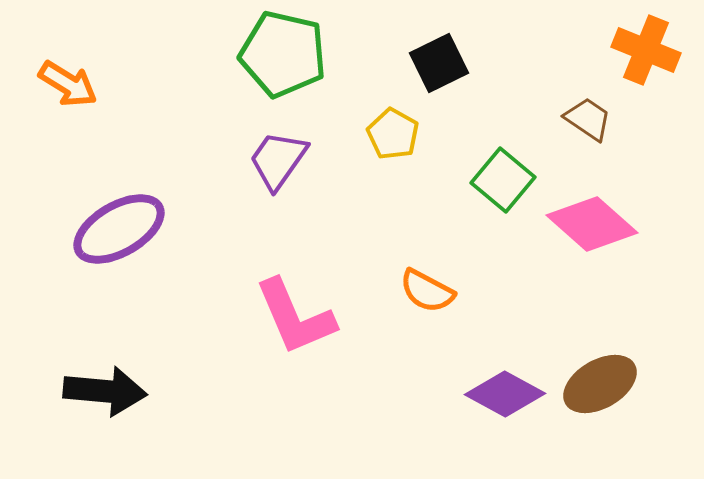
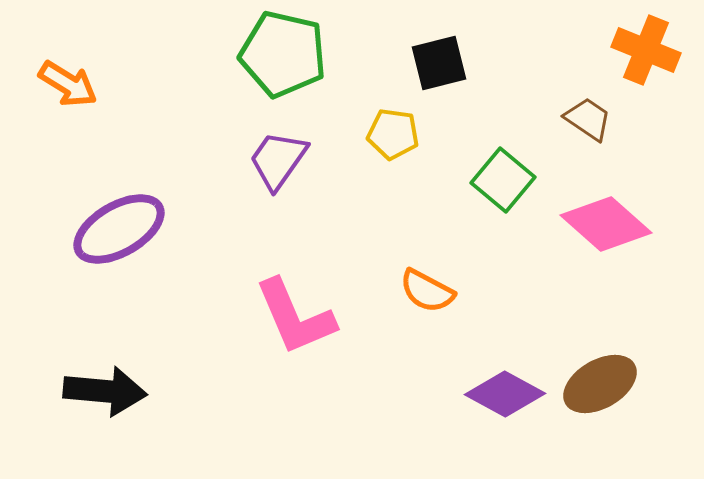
black square: rotated 12 degrees clockwise
yellow pentagon: rotated 21 degrees counterclockwise
pink diamond: moved 14 px right
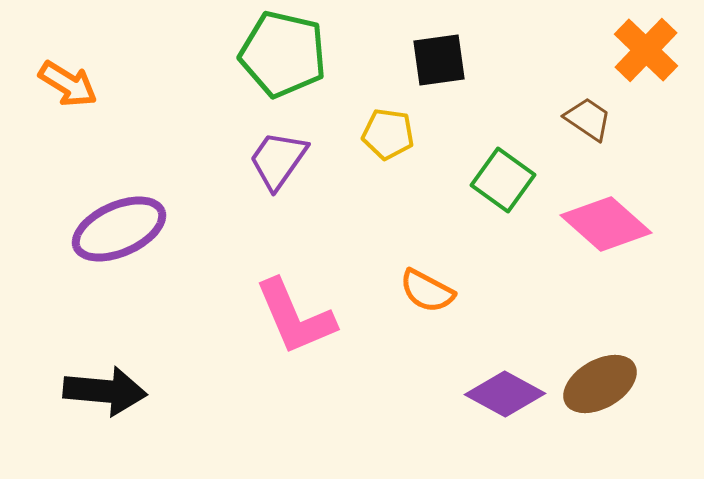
orange cross: rotated 22 degrees clockwise
black square: moved 3 px up; rotated 6 degrees clockwise
yellow pentagon: moved 5 px left
green square: rotated 4 degrees counterclockwise
purple ellipse: rotated 6 degrees clockwise
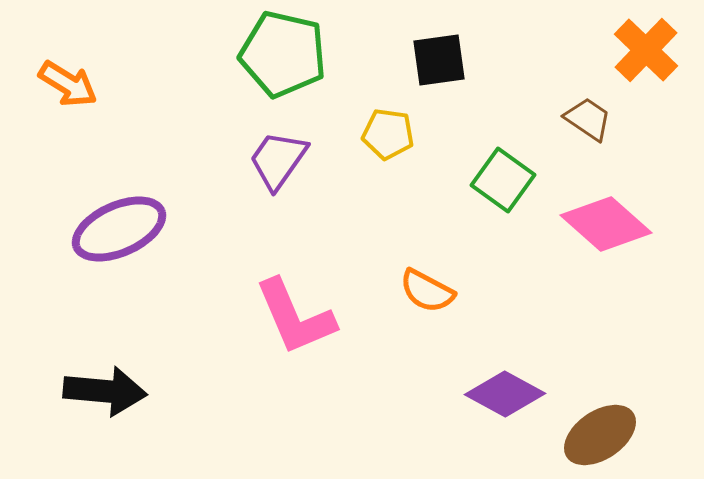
brown ellipse: moved 51 px down; rotated 4 degrees counterclockwise
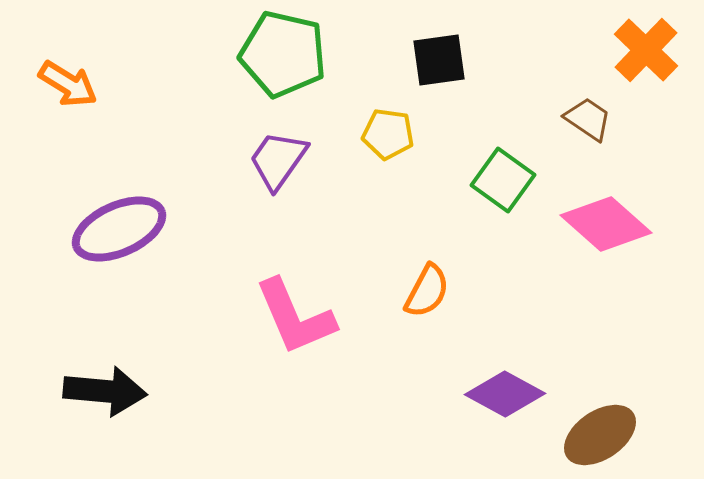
orange semicircle: rotated 90 degrees counterclockwise
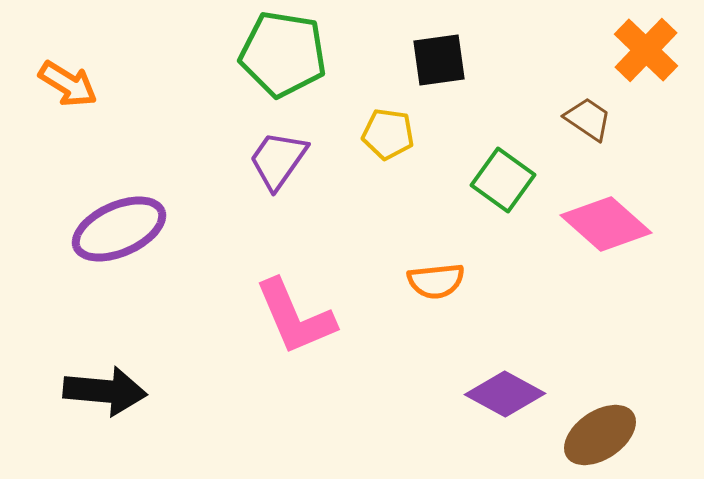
green pentagon: rotated 4 degrees counterclockwise
orange semicircle: moved 9 px right, 10 px up; rotated 56 degrees clockwise
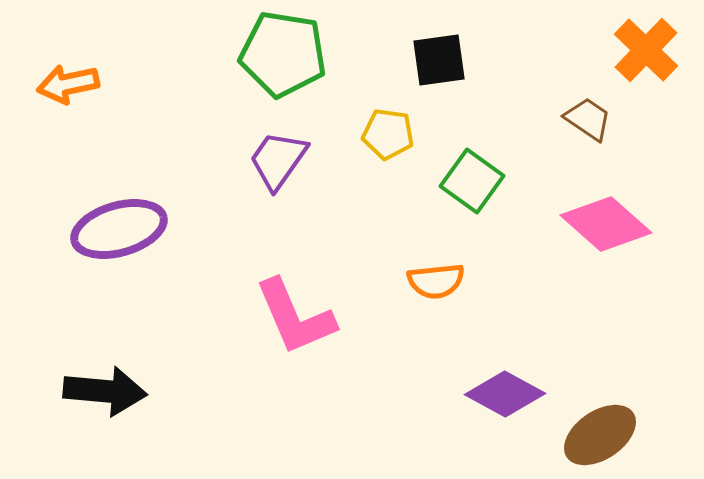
orange arrow: rotated 136 degrees clockwise
green square: moved 31 px left, 1 px down
purple ellipse: rotated 8 degrees clockwise
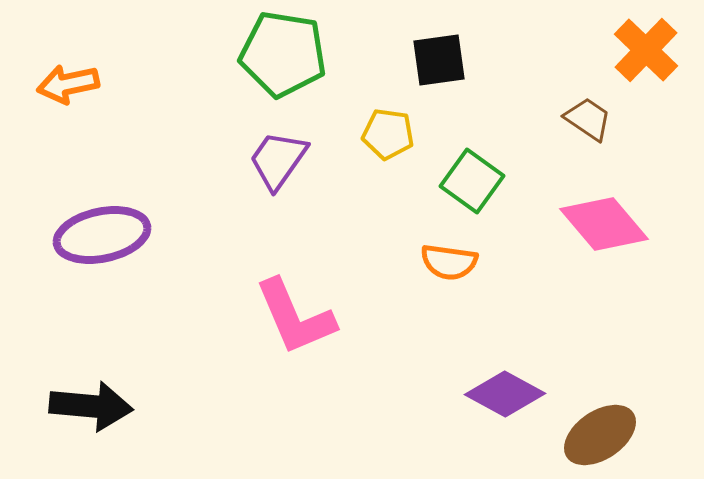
pink diamond: moved 2 px left; rotated 8 degrees clockwise
purple ellipse: moved 17 px left, 6 px down; rotated 4 degrees clockwise
orange semicircle: moved 13 px right, 19 px up; rotated 14 degrees clockwise
black arrow: moved 14 px left, 15 px down
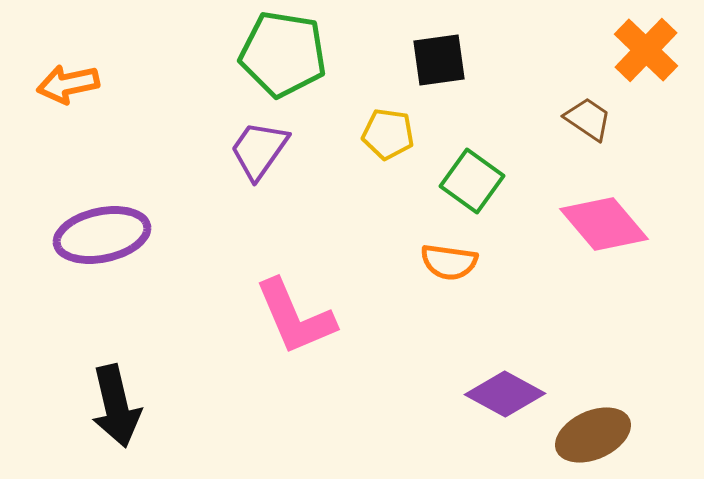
purple trapezoid: moved 19 px left, 10 px up
black arrow: moved 25 px right; rotated 72 degrees clockwise
brown ellipse: moved 7 px left; rotated 10 degrees clockwise
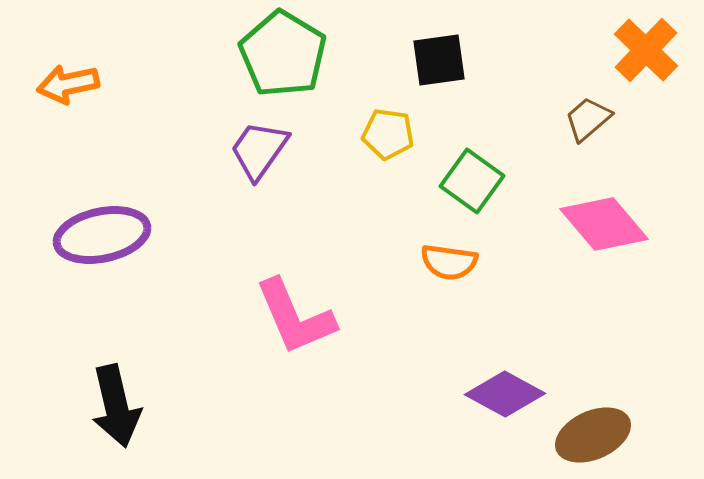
green pentagon: rotated 22 degrees clockwise
brown trapezoid: rotated 75 degrees counterclockwise
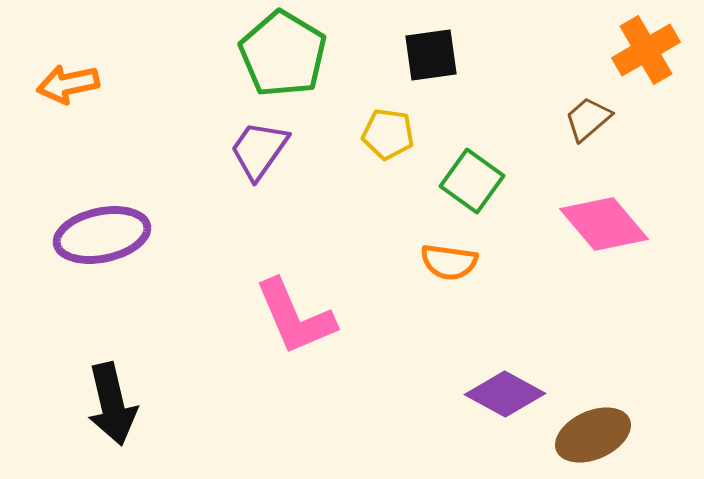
orange cross: rotated 16 degrees clockwise
black square: moved 8 px left, 5 px up
black arrow: moved 4 px left, 2 px up
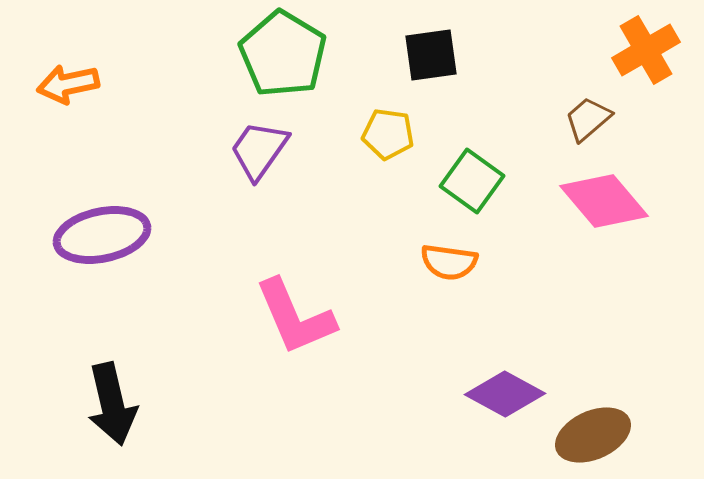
pink diamond: moved 23 px up
